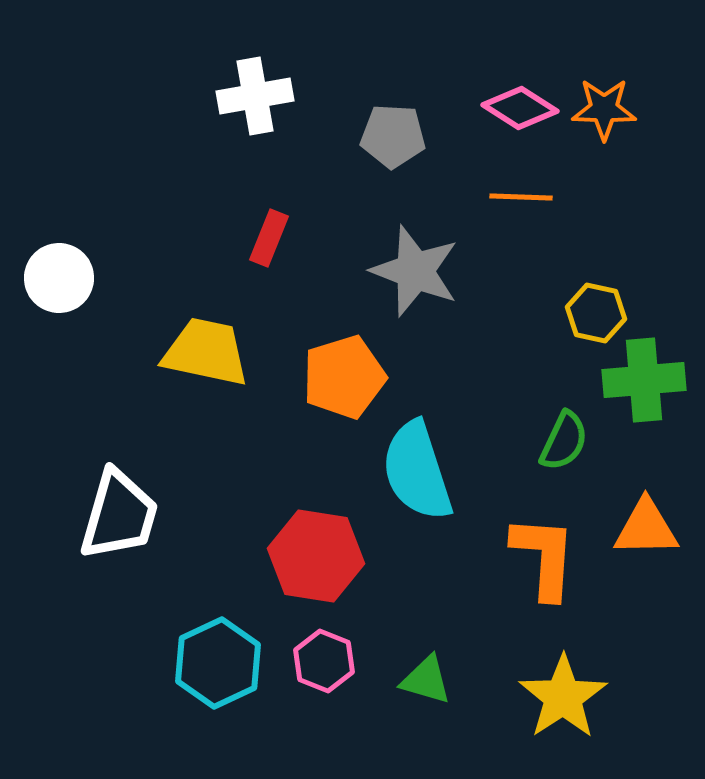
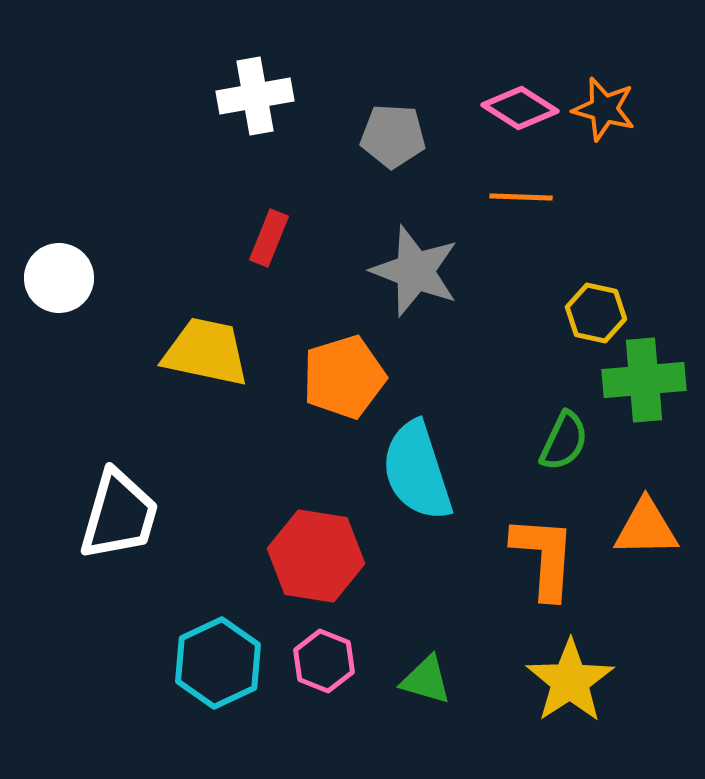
orange star: rotated 14 degrees clockwise
yellow star: moved 7 px right, 16 px up
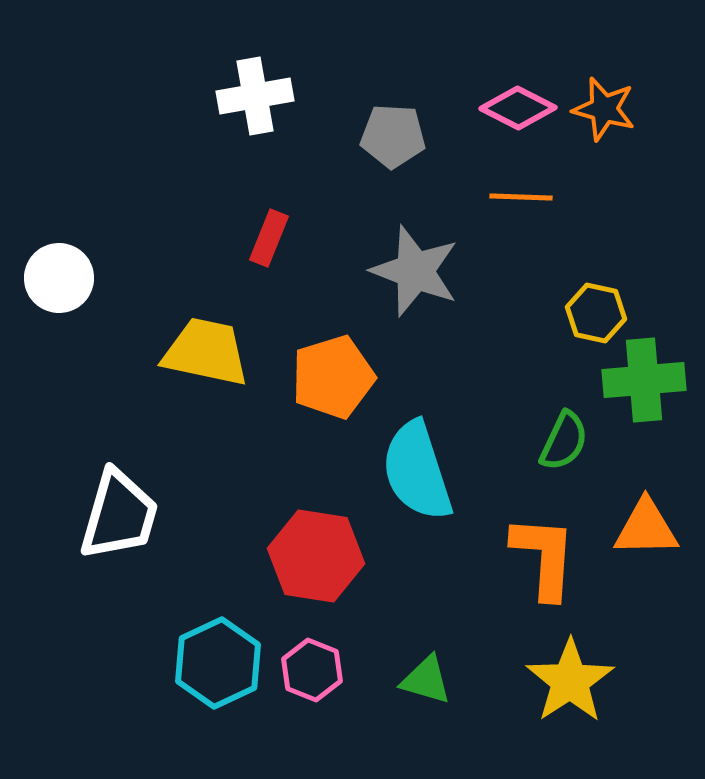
pink diamond: moved 2 px left; rotated 6 degrees counterclockwise
orange pentagon: moved 11 px left
pink hexagon: moved 12 px left, 9 px down
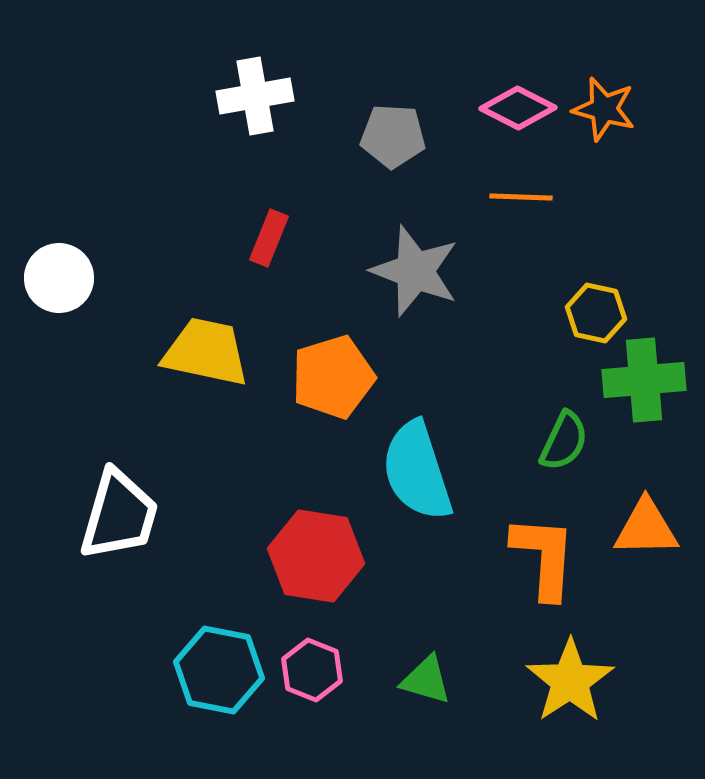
cyan hexagon: moved 1 px right, 7 px down; rotated 24 degrees counterclockwise
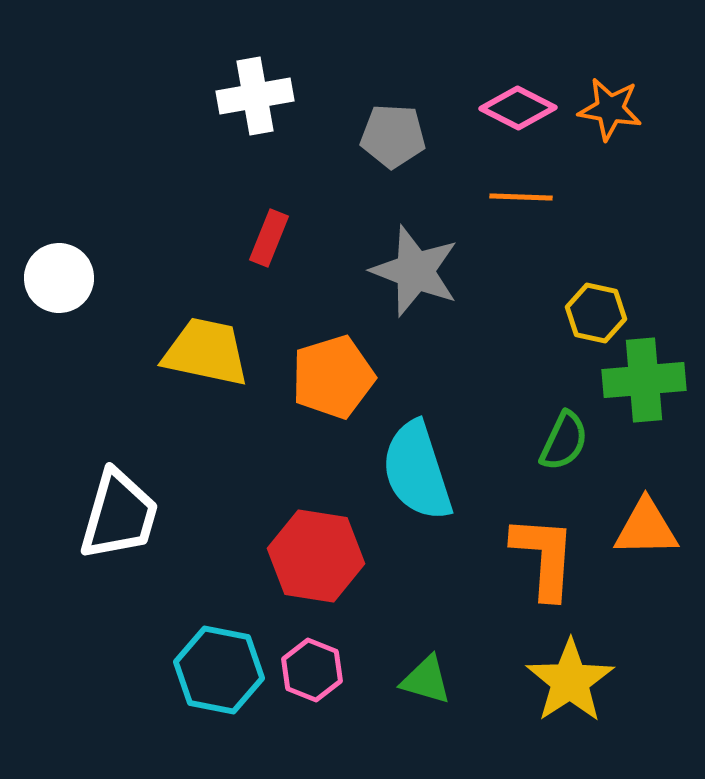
orange star: moved 6 px right; rotated 6 degrees counterclockwise
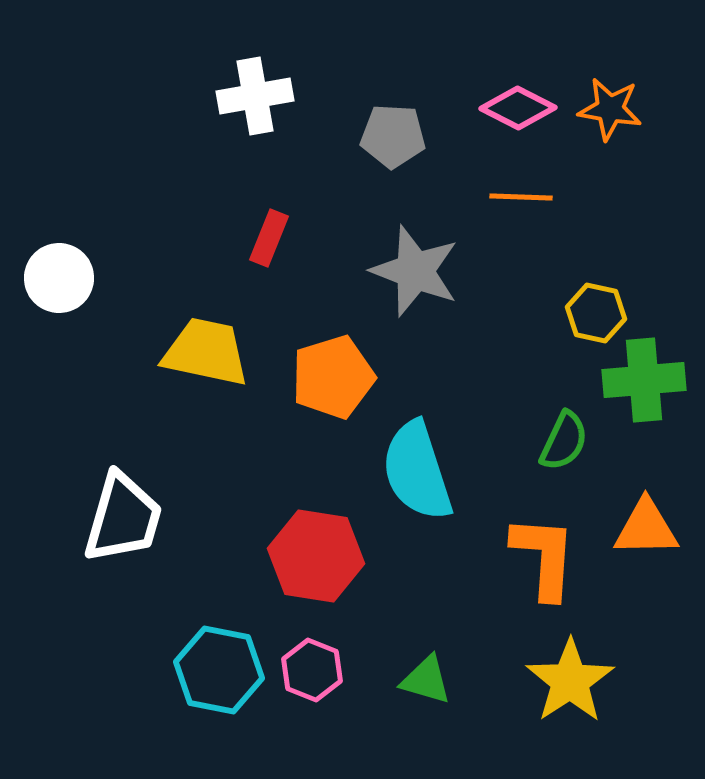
white trapezoid: moved 4 px right, 3 px down
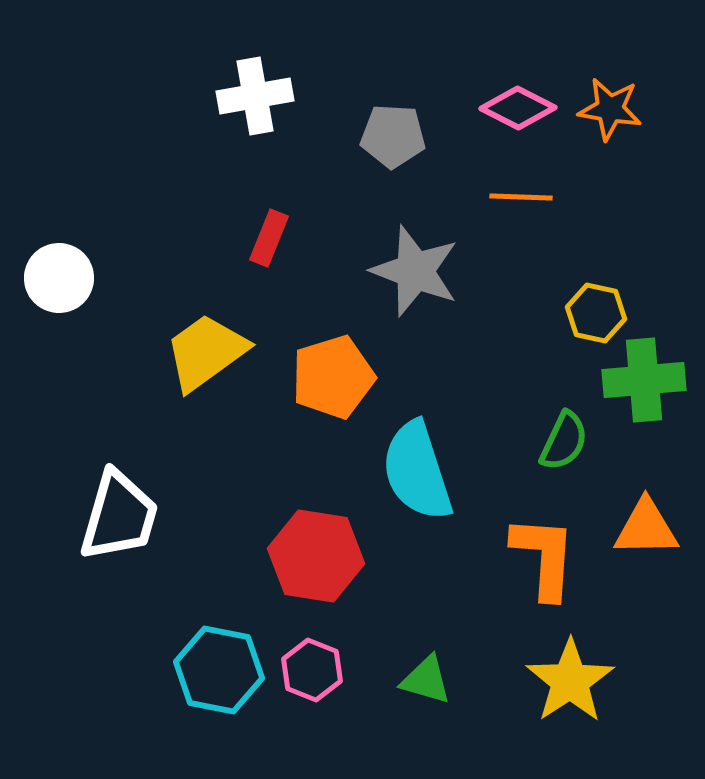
yellow trapezoid: rotated 48 degrees counterclockwise
white trapezoid: moved 4 px left, 2 px up
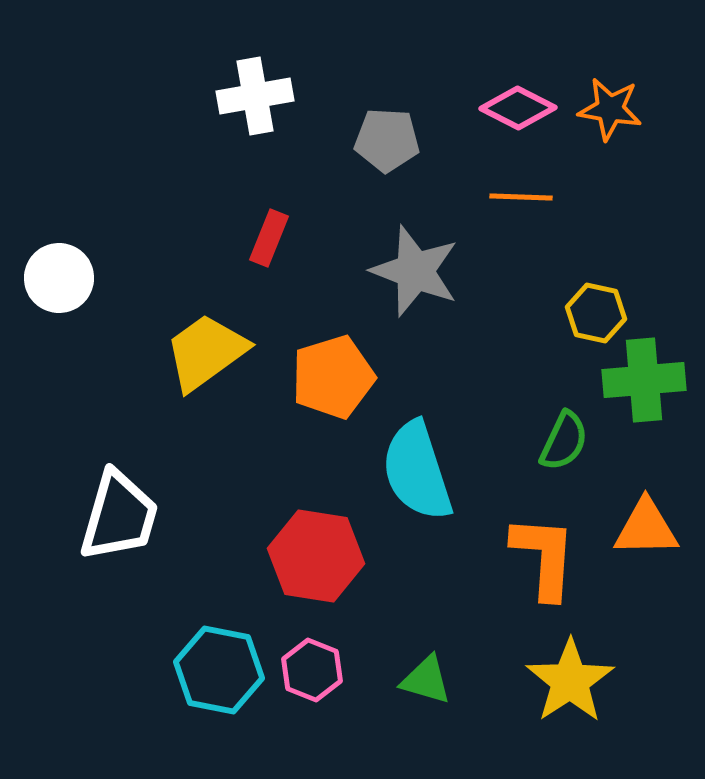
gray pentagon: moved 6 px left, 4 px down
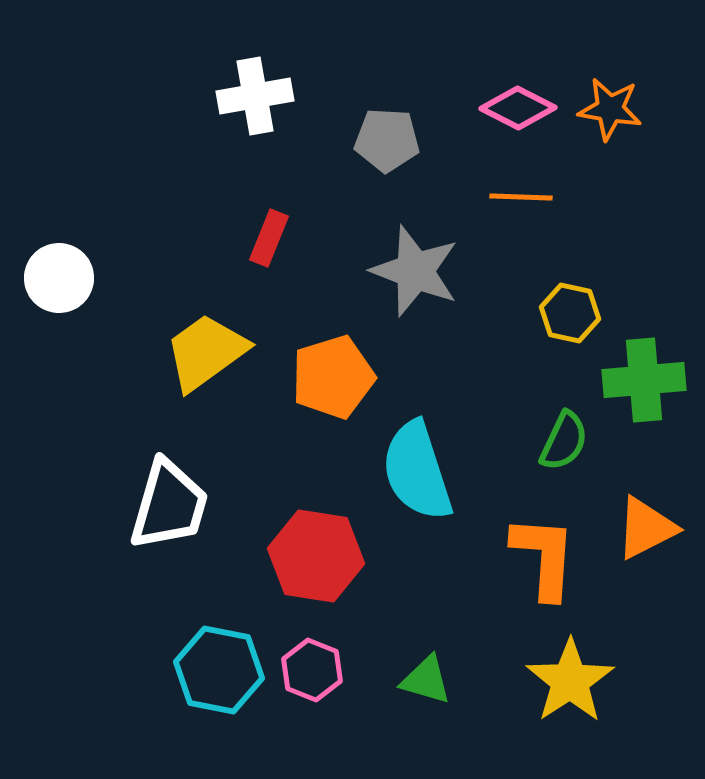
yellow hexagon: moved 26 px left
white trapezoid: moved 50 px right, 11 px up
orange triangle: rotated 26 degrees counterclockwise
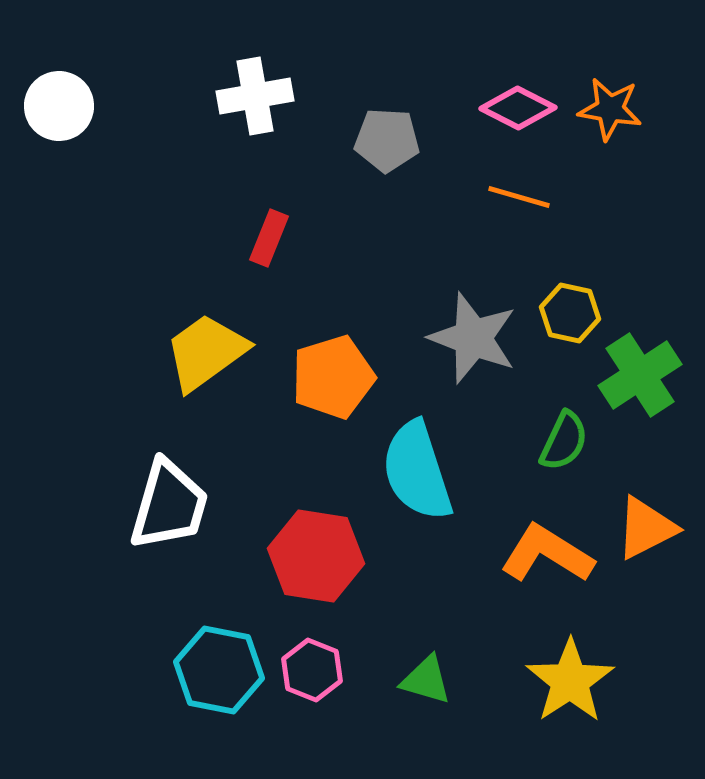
orange line: moved 2 px left; rotated 14 degrees clockwise
gray star: moved 58 px right, 67 px down
white circle: moved 172 px up
green cross: moved 4 px left, 5 px up; rotated 28 degrees counterclockwise
orange L-shape: moved 3 px right, 3 px up; rotated 62 degrees counterclockwise
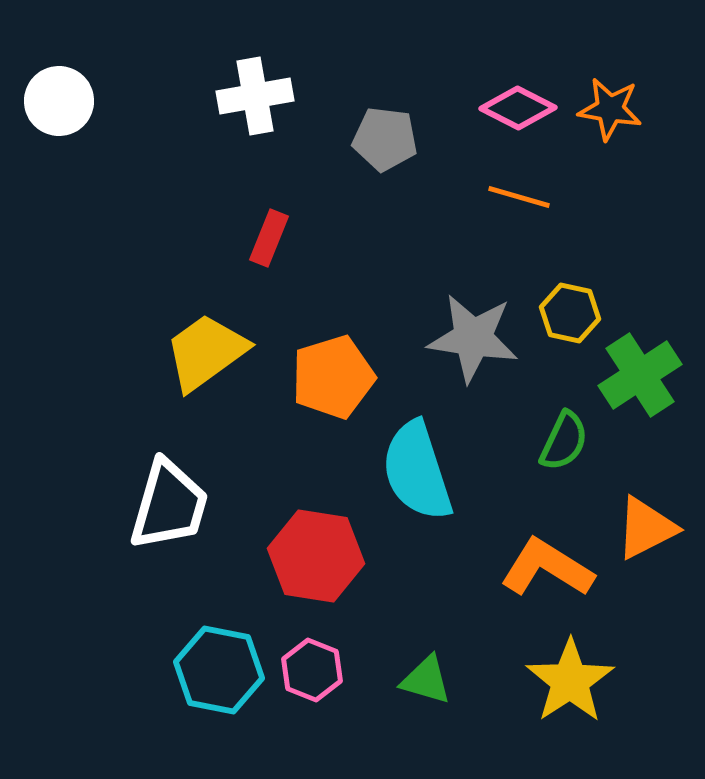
white circle: moved 5 px up
gray pentagon: moved 2 px left, 1 px up; rotated 4 degrees clockwise
gray star: rotated 12 degrees counterclockwise
orange L-shape: moved 14 px down
